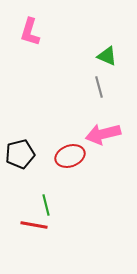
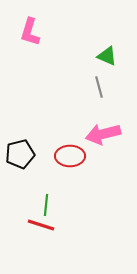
red ellipse: rotated 20 degrees clockwise
green line: rotated 20 degrees clockwise
red line: moved 7 px right; rotated 8 degrees clockwise
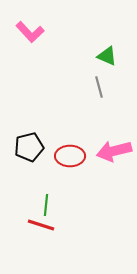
pink L-shape: rotated 60 degrees counterclockwise
pink arrow: moved 11 px right, 17 px down
black pentagon: moved 9 px right, 7 px up
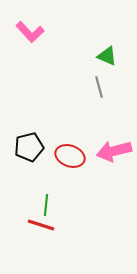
red ellipse: rotated 20 degrees clockwise
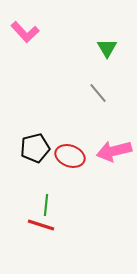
pink L-shape: moved 5 px left
green triangle: moved 8 px up; rotated 35 degrees clockwise
gray line: moved 1 px left, 6 px down; rotated 25 degrees counterclockwise
black pentagon: moved 6 px right, 1 px down
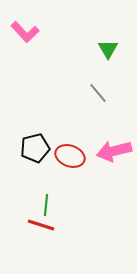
green triangle: moved 1 px right, 1 px down
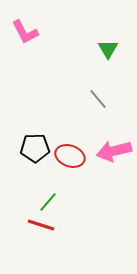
pink L-shape: rotated 16 degrees clockwise
gray line: moved 6 px down
black pentagon: rotated 12 degrees clockwise
green line: moved 2 px right, 3 px up; rotated 35 degrees clockwise
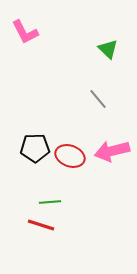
green triangle: rotated 15 degrees counterclockwise
pink arrow: moved 2 px left
green line: moved 2 px right; rotated 45 degrees clockwise
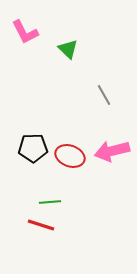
green triangle: moved 40 px left
gray line: moved 6 px right, 4 px up; rotated 10 degrees clockwise
black pentagon: moved 2 px left
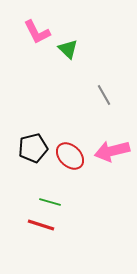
pink L-shape: moved 12 px right
black pentagon: rotated 12 degrees counterclockwise
red ellipse: rotated 24 degrees clockwise
green line: rotated 20 degrees clockwise
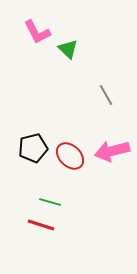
gray line: moved 2 px right
